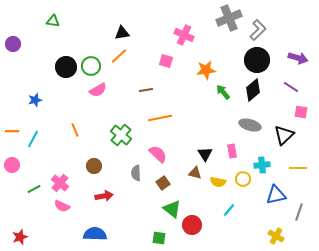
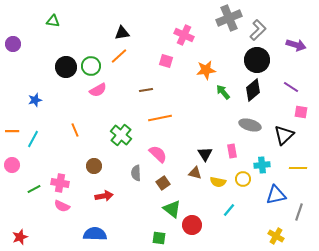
purple arrow at (298, 58): moved 2 px left, 13 px up
pink cross at (60, 183): rotated 30 degrees counterclockwise
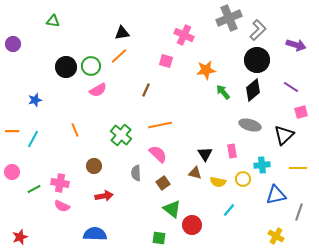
brown line at (146, 90): rotated 56 degrees counterclockwise
pink square at (301, 112): rotated 24 degrees counterclockwise
orange line at (160, 118): moved 7 px down
pink circle at (12, 165): moved 7 px down
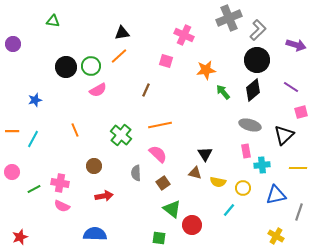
pink rectangle at (232, 151): moved 14 px right
yellow circle at (243, 179): moved 9 px down
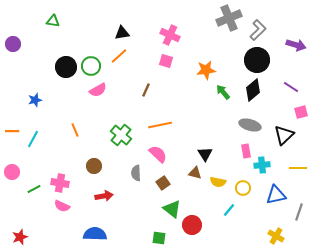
pink cross at (184, 35): moved 14 px left
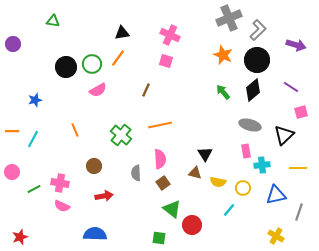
orange line at (119, 56): moved 1 px left, 2 px down; rotated 12 degrees counterclockwise
green circle at (91, 66): moved 1 px right, 2 px up
orange star at (206, 70): moved 17 px right, 15 px up; rotated 30 degrees clockwise
pink semicircle at (158, 154): moved 2 px right, 5 px down; rotated 42 degrees clockwise
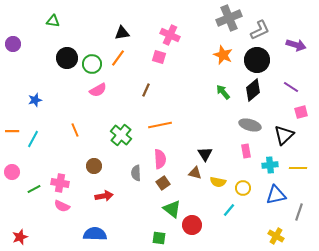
gray L-shape at (258, 30): moved 2 px right; rotated 20 degrees clockwise
pink square at (166, 61): moved 7 px left, 4 px up
black circle at (66, 67): moved 1 px right, 9 px up
cyan cross at (262, 165): moved 8 px right
